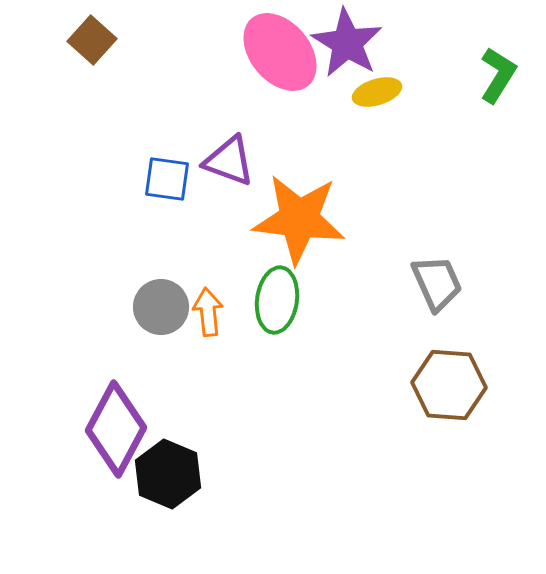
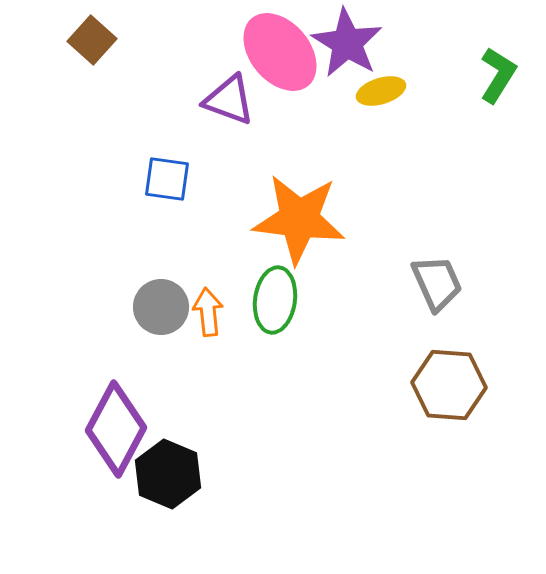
yellow ellipse: moved 4 px right, 1 px up
purple triangle: moved 61 px up
green ellipse: moved 2 px left
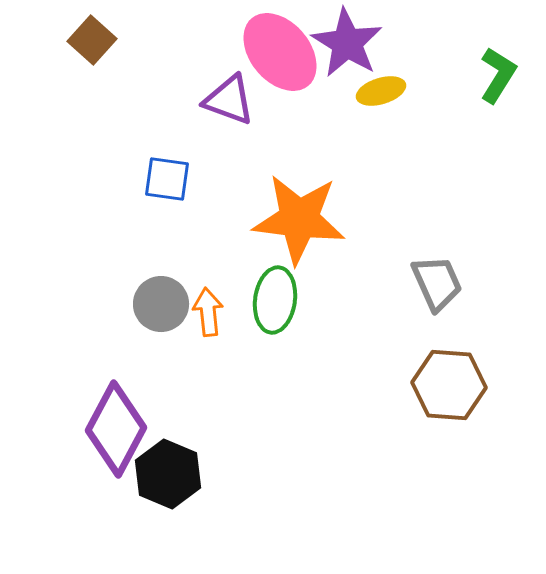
gray circle: moved 3 px up
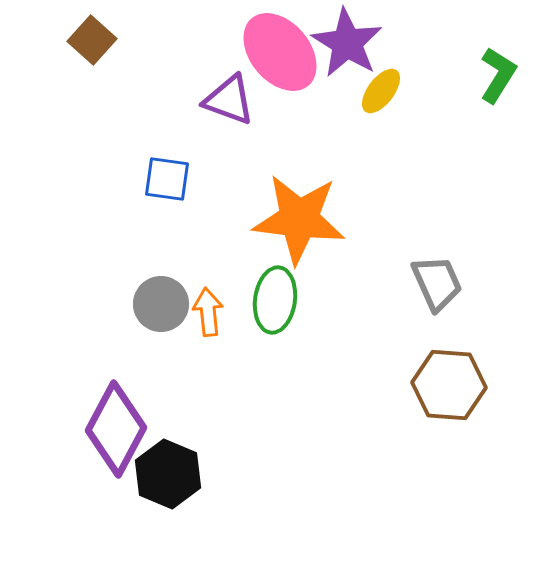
yellow ellipse: rotated 36 degrees counterclockwise
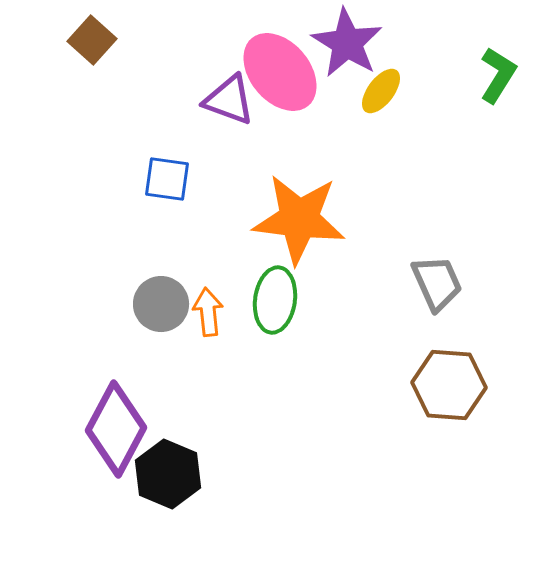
pink ellipse: moved 20 px down
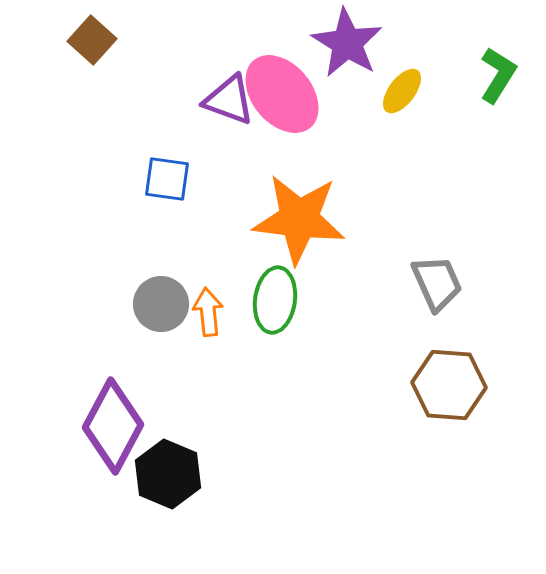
pink ellipse: moved 2 px right, 22 px down
yellow ellipse: moved 21 px right
purple diamond: moved 3 px left, 3 px up
